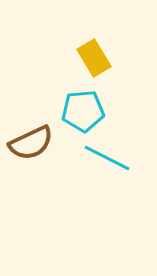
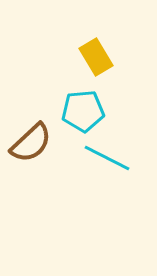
yellow rectangle: moved 2 px right, 1 px up
brown semicircle: rotated 18 degrees counterclockwise
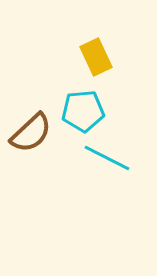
yellow rectangle: rotated 6 degrees clockwise
brown semicircle: moved 10 px up
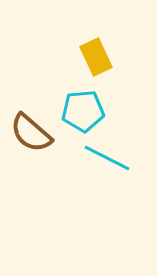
brown semicircle: rotated 84 degrees clockwise
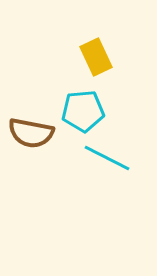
brown semicircle: rotated 30 degrees counterclockwise
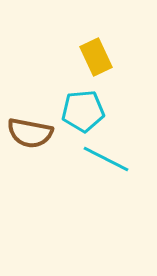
brown semicircle: moved 1 px left
cyan line: moved 1 px left, 1 px down
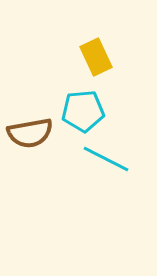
brown semicircle: rotated 21 degrees counterclockwise
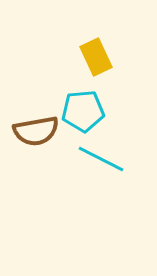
brown semicircle: moved 6 px right, 2 px up
cyan line: moved 5 px left
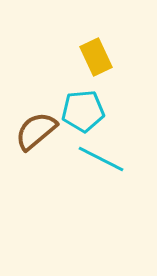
brown semicircle: rotated 150 degrees clockwise
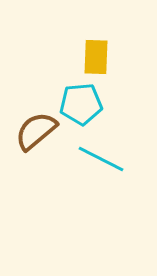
yellow rectangle: rotated 27 degrees clockwise
cyan pentagon: moved 2 px left, 7 px up
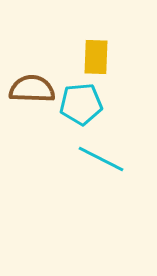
brown semicircle: moved 4 px left, 42 px up; rotated 42 degrees clockwise
